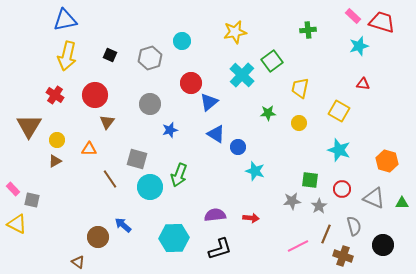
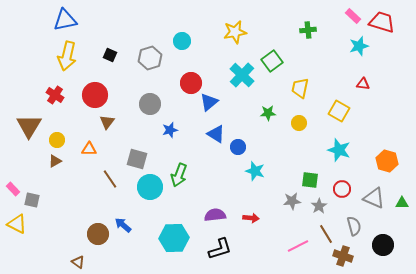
brown line at (326, 234): rotated 54 degrees counterclockwise
brown circle at (98, 237): moved 3 px up
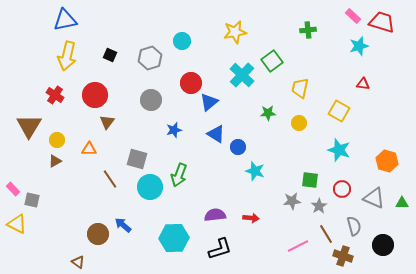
gray circle at (150, 104): moved 1 px right, 4 px up
blue star at (170, 130): moved 4 px right
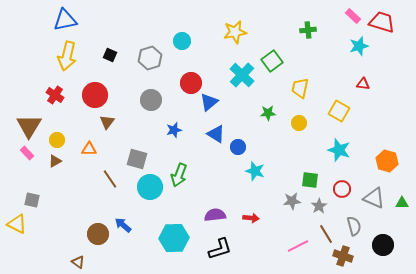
pink rectangle at (13, 189): moved 14 px right, 36 px up
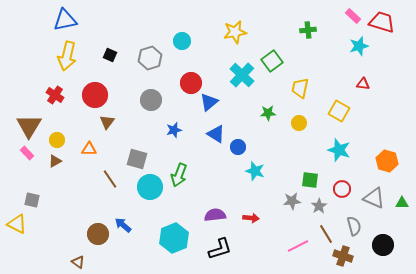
cyan hexagon at (174, 238): rotated 20 degrees counterclockwise
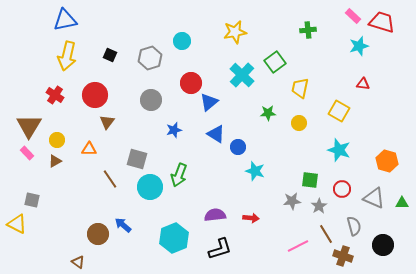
green square at (272, 61): moved 3 px right, 1 px down
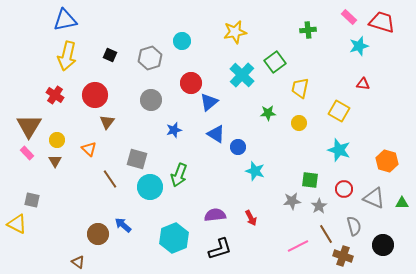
pink rectangle at (353, 16): moved 4 px left, 1 px down
orange triangle at (89, 149): rotated 42 degrees clockwise
brown triangle at (55, 161): rotated 32 degrees counterclockwise
red circle at (342, 189): moved 2 px right
red arrow at (251, 218): rotated 56 degrees clockwise
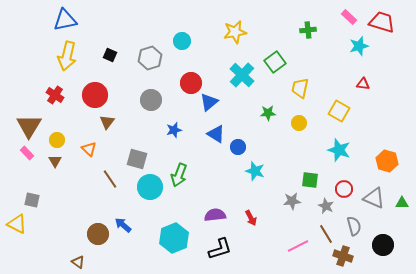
gray star at (319, 206): moved 7 px right; rotated 14 degrees counterclockwise
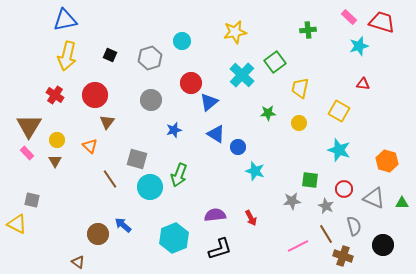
orange triangle at (89, 149): moved 1 px right, 3 px up
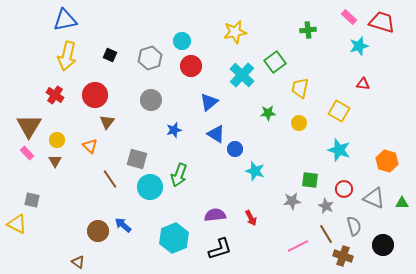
red circle at (191, 83): moved 17 px up
blue circle at (238, 147): moved 3 px left, 2 px down
brown circle at (98, 234): moved 3 px up
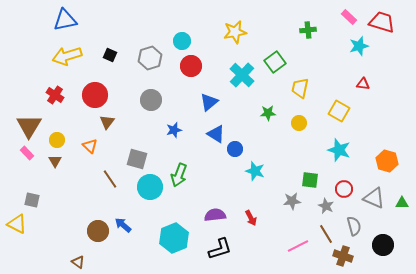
yellow arrow at (67, 56): rotated 60 degrees clockwise
